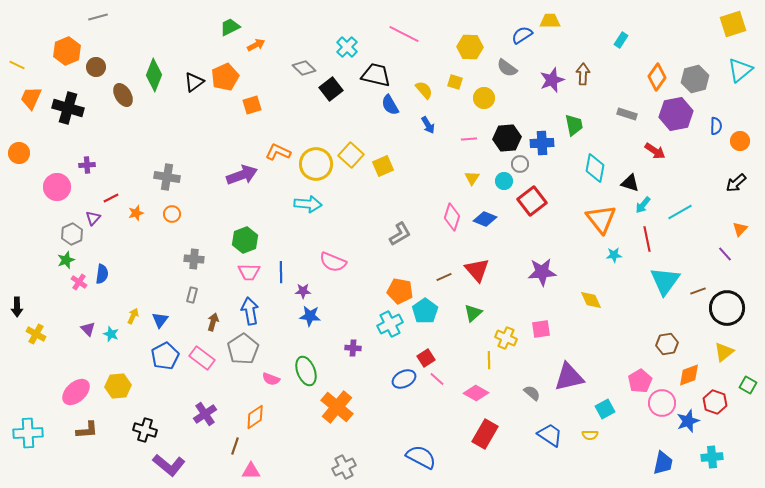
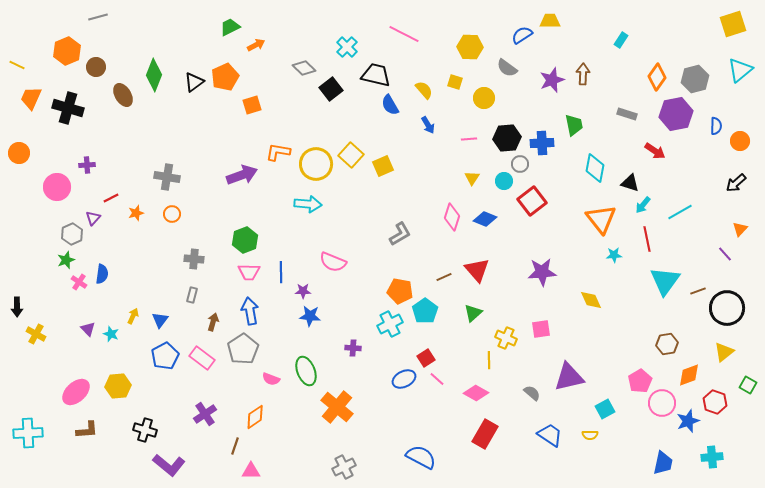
orange L-shape at (278, 152): rotated 15 degrees counterclockwise
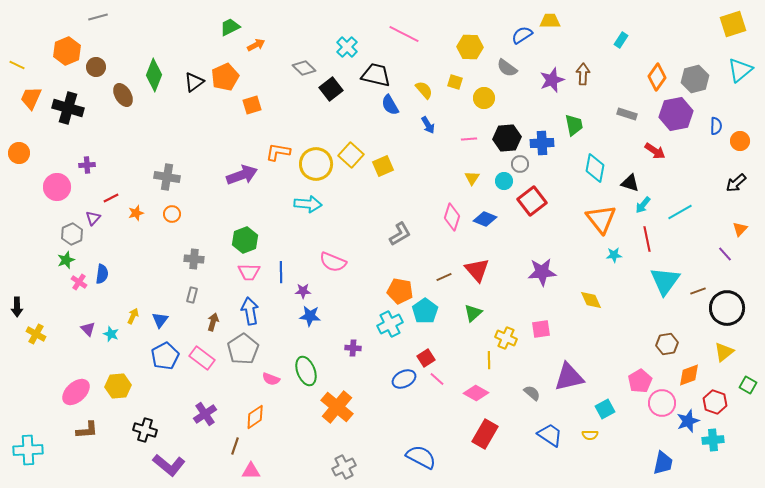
cyan cross at (28, 433): moved 17 px down
cyan cross at (712, 457): moved 1 px right, 17 px up
